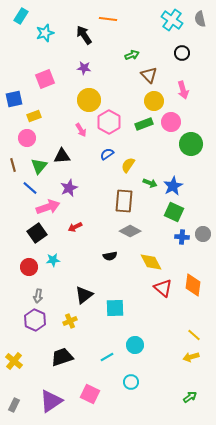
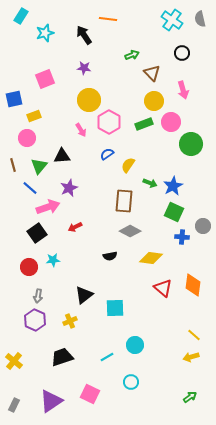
brown triangle at (149, 75): moved 3 px right, 2 px up
gray circle at (203, 234): moved 8 px up
yellow diamond at (151, 262): moved 4 px up; rotated 55 degrees counterclockwise
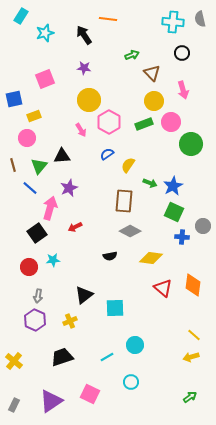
cyan cross at (172, 20): moved 1 px right, 2 px down; rotated 30 degrees counterclockwise
pink arrow at (48, 207): moved 2 px right, 1 px down; rotated 55 degrees counterclockwise
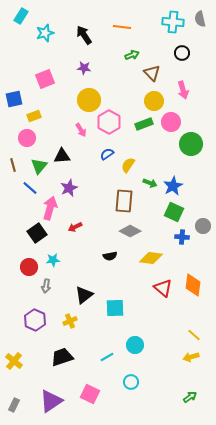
orange line at (108, 19): moved 14 px right, 8 px down
gray arrow at (38, 296): moved 8 px right, 10 px up
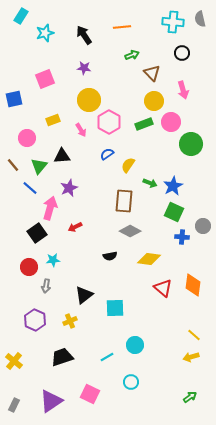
orange line at (122, 27): rotated 12 degrees counterclockwise
yellow rectangle at (34, 116): moved 19 px right, 4 px down
brown line at (13, 165): rotated 24 degrees counterclockwise
yellow diamond at (151, 258): moved 2 px left, 1 px down
